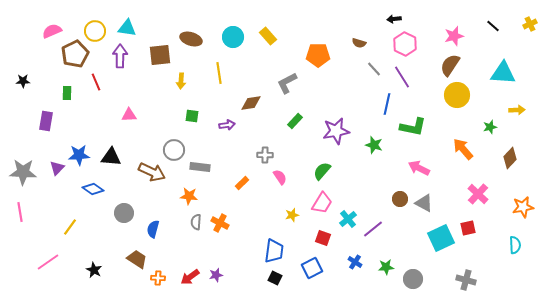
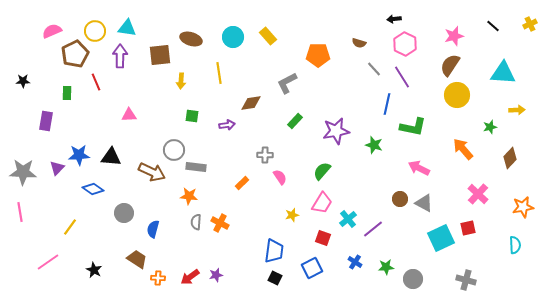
gray rectangle at (200, 167): moved 4 px left
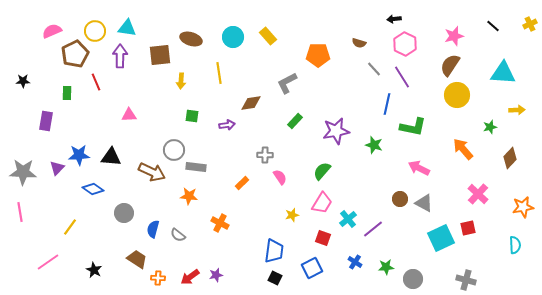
gray semicircle at (196, 222): moved 18 px left, 13 px down; rotated 56 degrees counterclockwise
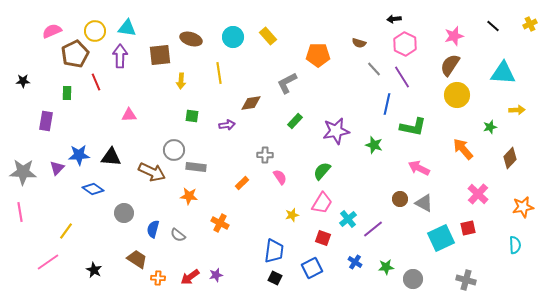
yellow line at (70, 227): moved 4 px left, 4 px down
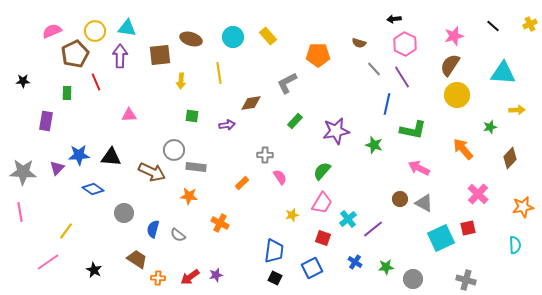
green L-shape at (413, 127): moved 3 px down
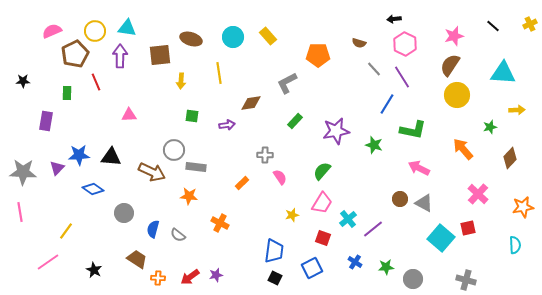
blue line at (387, 104): rotated 20 degrees clockwise
cyan square at (441, 238): rotated 24 degrees counterclockwise
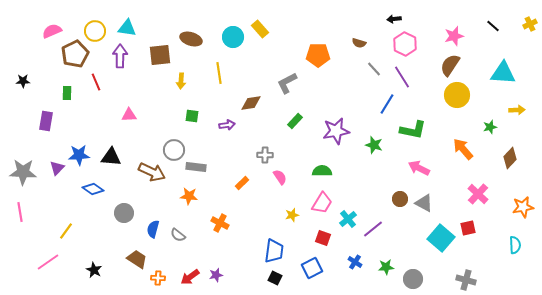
yellow rectangle at (268, 36): moved 8 px left, 7 px up
green semicircle at (322, 171): rotated 48 degrees clockwise
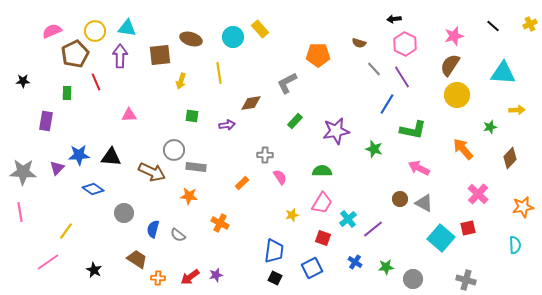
yellow arrow at (181, 81): rotated 14 degrees clockwise
green star at (374, 145): moved 4 px down
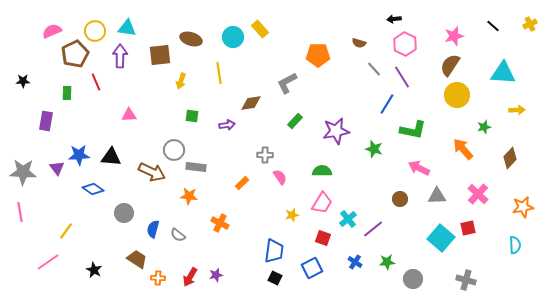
green star at (490, 127): moved 6 px left
purple triangle at (57, 168): rotated 21 degrees counterclockwise
gray triangle at (424, 203): moved 13 px right, 7 px up; rotated 30 degrees counterclockwise
green star at (386, 267): moved 1 px right, 5 px up
red arrow at (190, 277): rotated 24 degrees counterclockwise
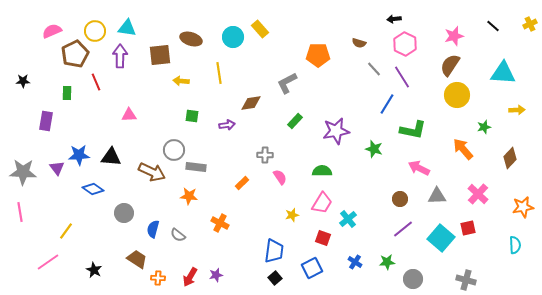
yellow arrow at (181, 81): rotated 77 degrees clockwise
purple line at (373, 229): moved 30 px right
black square at (275, 278): rotated 24 degrees clockwise
